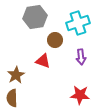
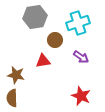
purple arrow: rotated 49 degrees counterclockwise
red triangle: rotated 28 degrees counterclockwise
brown star: rotated 30 degrees counterclockwise
red star: moved 1 px right, 1 px down; rotated 18 degrees clockwise
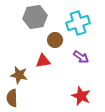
brown star: moved 3 px right
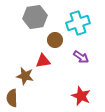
brown star: moved 6 px right, 1 px down
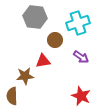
gray hexagon: rotated 15 degrees clockwise
brown star: rotated 18 degrees counterclockwise
brown semicircle: moved 2 px up
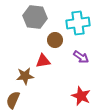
cyan cross: rotated 10 degrees clockwise
brown semicircle: moved 1 px right, 4 px down; rotated 24 degrees clockwise
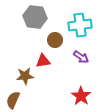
cyan cross: moved 2 px right, 2 px down
red star: rotated 12 degrees clockwise
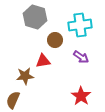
gray hexagon: rotated 10 degrees clockwise
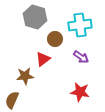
brown circle: moved 1 px up
red triangle: moved 2 px up; rotated 28 degrees counterclockwise
red star: moved 1 px left, 4 px up; rotated 24 degrees counterclockwise
brown semicircle: moved 1 px left
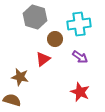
cyan cross: moved 1 px left, 1 px up
purple arrow: moved 1 px left
brown star: moved 5 px left, 1 px down; rotated 18 degrees clockwise
red star: rotated 12 degrees clockwise
brown semicircle: rotated 84 degrees clockwise
